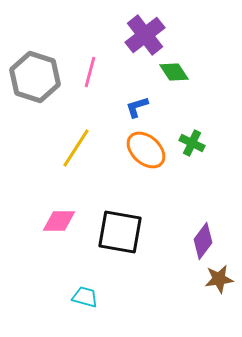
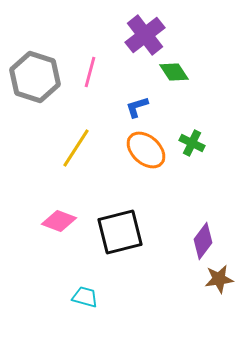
pink diamond: rotated 20 degrees clockwise
black square: rotated 24 degrees counterclockwise
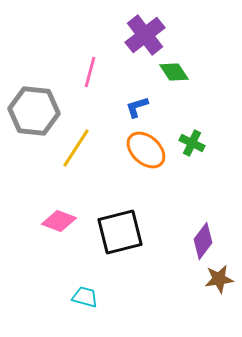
gray hexagon: moved 1 px left, 34 px down; rotated 12 degrees counterclockwise
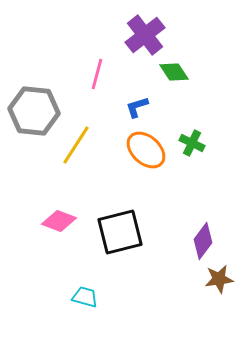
pink line: moved 7 px right, 2 px down
yellow line: moved 3 px up
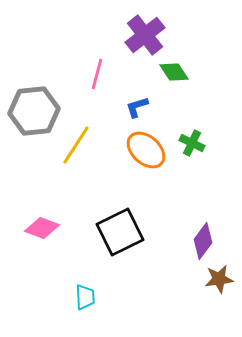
gray hexagon: rotated 12 degrees counterclockwise
pink diamond: moved 17 px left, 7 px down
black square: rotated 12 degrees counterclockwise
cyan trapezoid: rotated 72 degrees clockwise
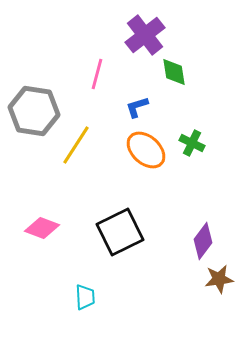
green diamond: rotated 24 degrees clockwise
gray hexagon: rotated 15 degrees clockwise
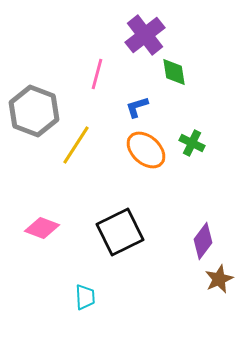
gray hexagon: rotated 12 degrees clockwise
brown star: rotated 16 degrees counterclockwise
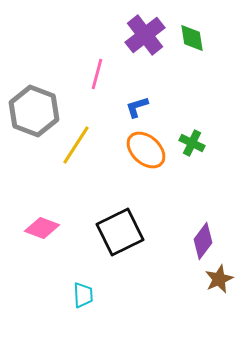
green diamond: moved 18 px right, 34 px up
cyan trapezoid: moved 2 px left, 2 px up
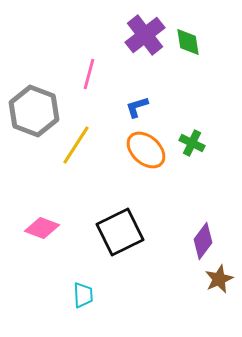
green diamond: moved 4 px left, 4 px down
pink line: moved 8 px left
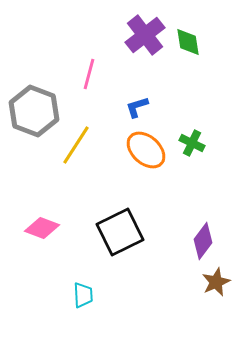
brown star: moved 3 px left, 3 px down
